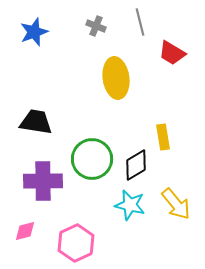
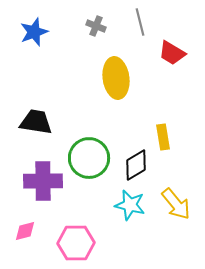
green circle: moved 3 px left, 1 px up
pink hexagon: rotated 24 degrees clockwise
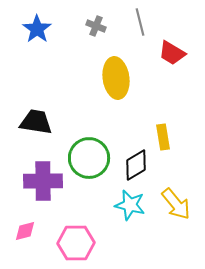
blue star: moved 3 px right, 3 px up; rotated 16 degrees counterclockwise
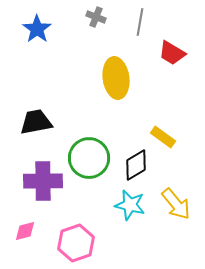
gray line: rotated 24 degrees clockwise
gray cross: moved 9 px up
black trapezoid: rotated 20 degrees counterclockwise
yellow rectangle: rotated 45 degrees counterclockwise
pink hexagon: rotated 18 degrees counterclockwise
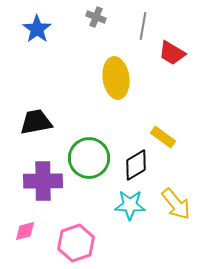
gray line: moved 3 px right, 4 px down
cyan star: rotated 12 degrees counterclockwise
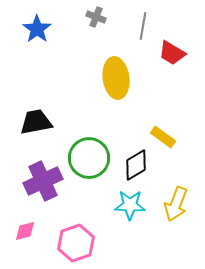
purple cross: rotated 24 degrees counterclockwise
yellow arrow: rotated 60 degrees clockwise
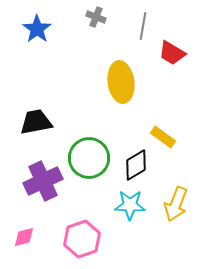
yellow ellipse: moved 5 px right, 4 px down
pink diamond: moved 1 px left, 6 px down
pink hexagon: moved 6 px right, 4 px up
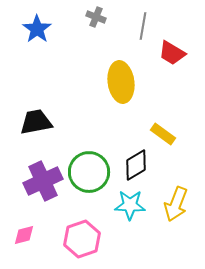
yellow rectangle: moved 3 px up
green circle: moved 14 px down
pink diamond: moved 2 px up
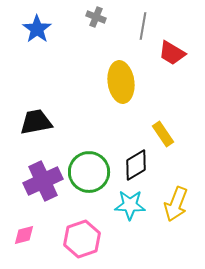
yellow rectangle: rotated 20 degrees clockwise
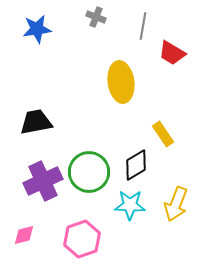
blue star: rotated 28 degrees clockwise
